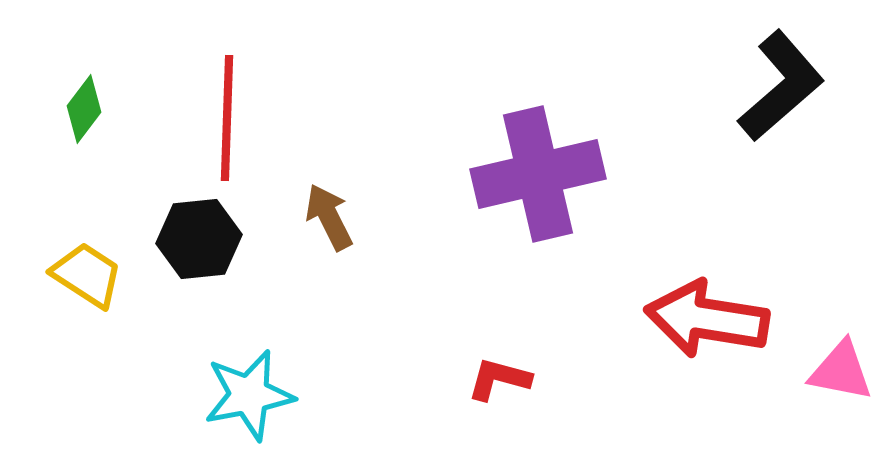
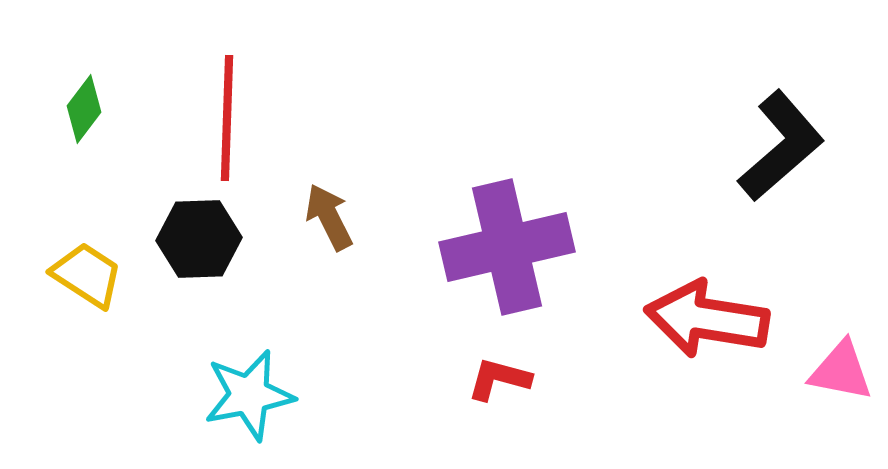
black L-shape: moved 60 px down
purple cross: moved 31 px left, 73 px down
black hexagon: rotated 4 degrees clockwise
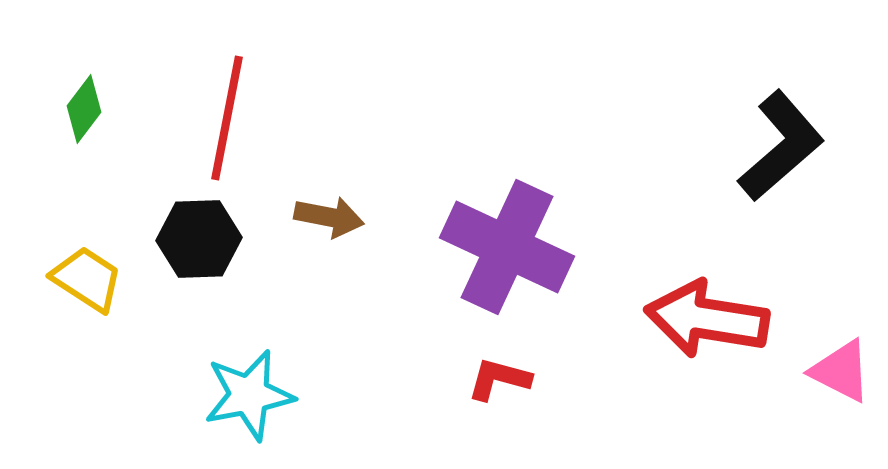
red line: rotated 9 degrees clockwise
brown arrow: rotated 128 degrees clockwise
purple cross: rotated 38 degrees clockwise
yellow trapezoid: moved 4 px down
pink triangle: rotated 16 degrees clockwise
